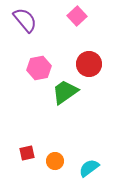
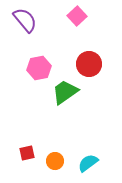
cyan semicircle: moved 1 px left, 5 px up
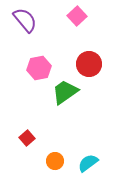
red square: moved 15 px up; rotated 28 degrees counterclockwise
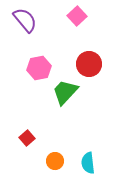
green trapezoid: rotated 12 degrees counterclockwise
cyan semicircle: rotated 60 degrees counterclockwise
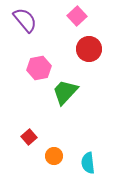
red circle: moved 15 px up
red square: moved 2 px right, 1 px up
orange circle: moved 1 px left, 5 px up
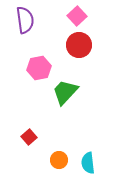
purple semicircle: rotated 32 degrees clockwise
red circle: moved 10 px left, 4 px up
orange circle: moved 5 px right, 4 px down
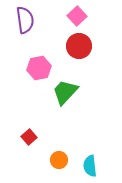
red circle: moved 1 px down
cyan semicircle: moved 2 px right, 3 px down
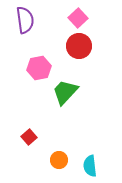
pink square: moved 1 px right, 2 px down
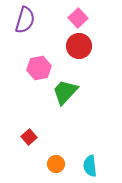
purple semicircle: rotated 24 degrees clockwise
orange circle: moved 3 px left, 4 px down
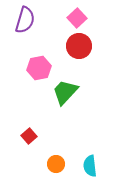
pink square: moved 1 px left
red square: moved 1 px up
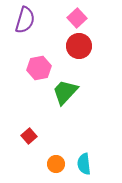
cyan semicircle: moved 6 px left, 2 px up
